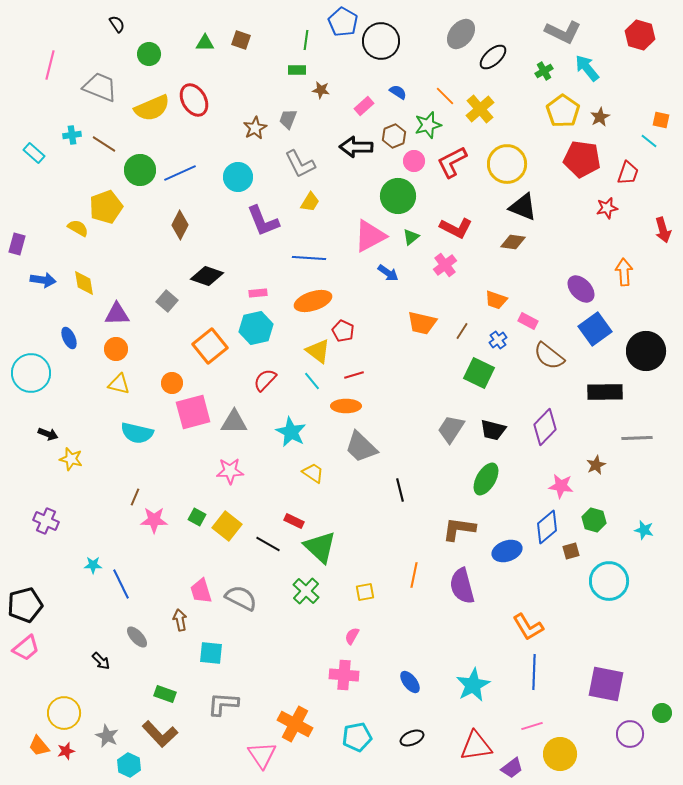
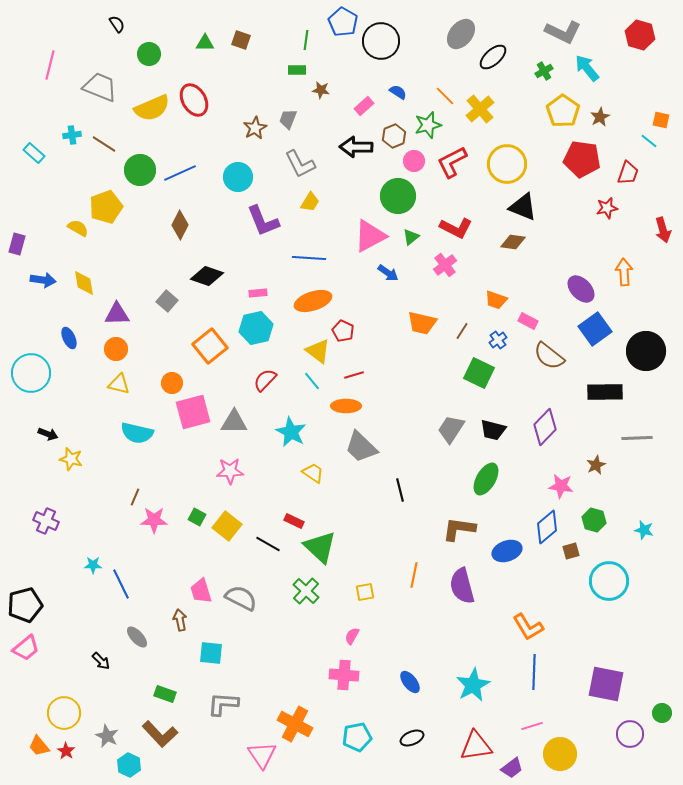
red star at (66, 751): rotated 24 degrees counterclockwise
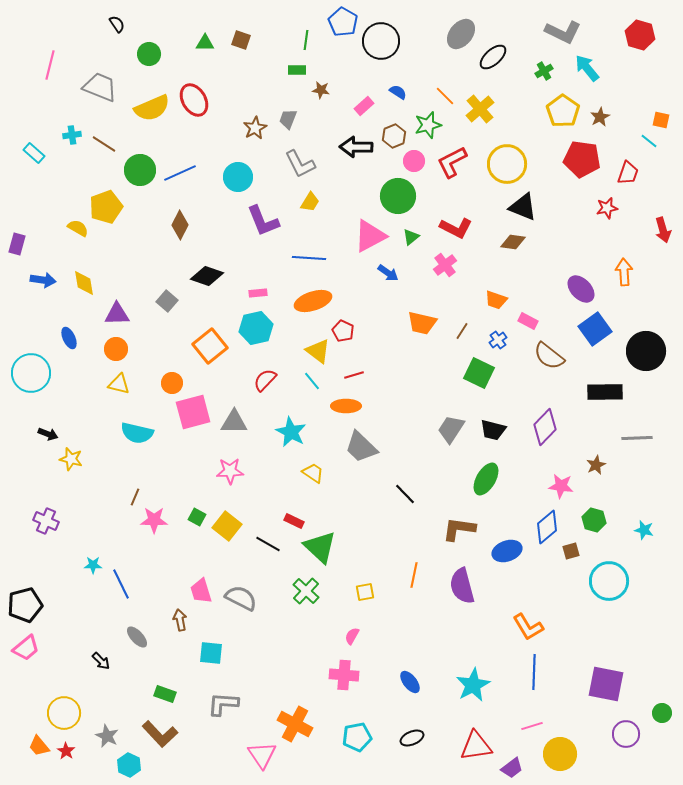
black line at (400, 490): moved 5 px right, 4 px down; rotated 30 degrees counterclockwise
purple circle at (630, 734): moved 4 px left
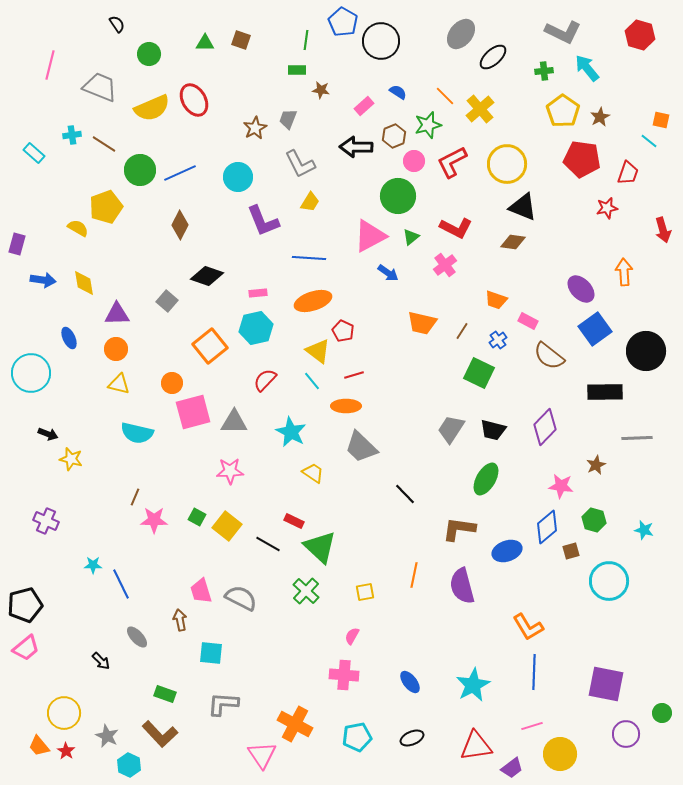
green cross at (544, 71): rotated 24 degrees clockwise
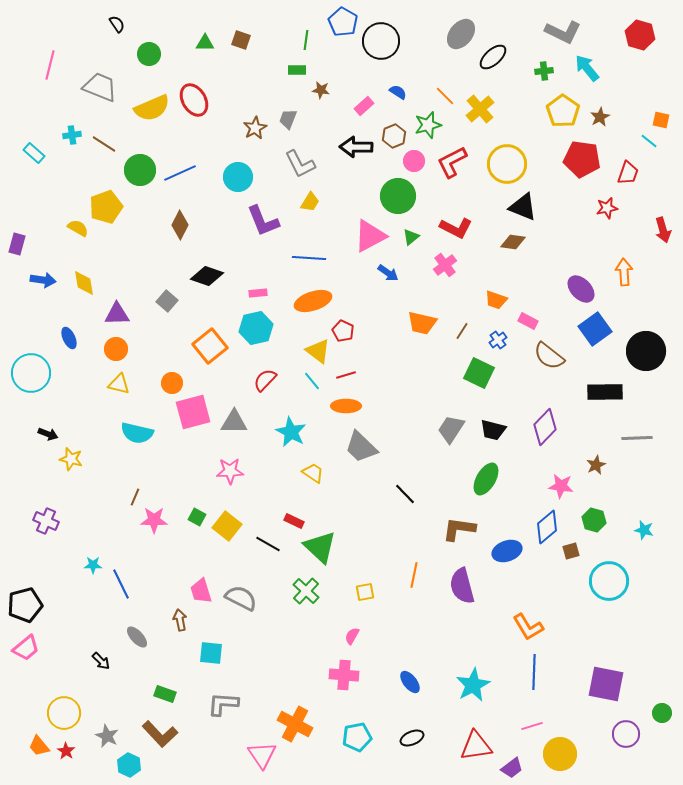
red line at (354, 375): moved 8 px left
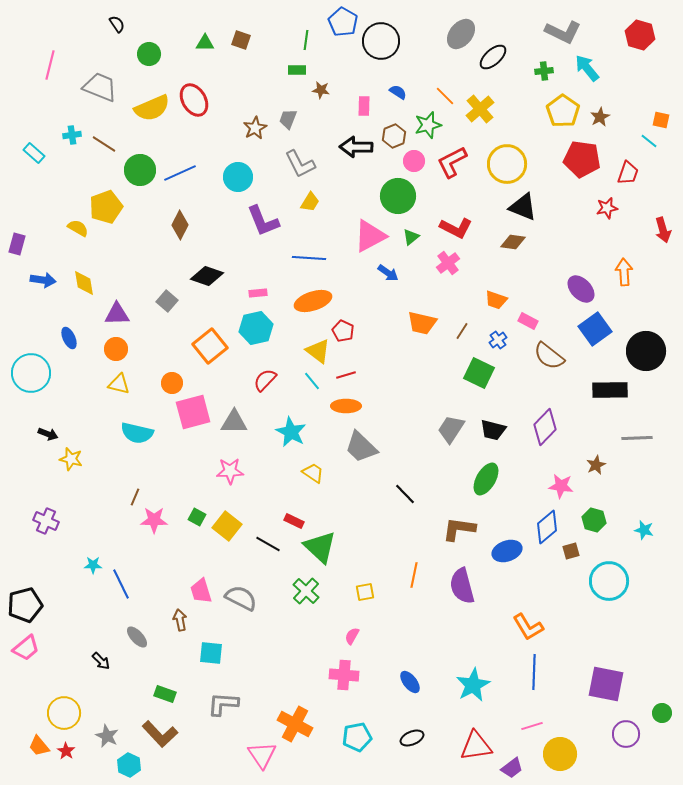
pink rectangle at (364, 106): rotated 48 degrees counterclockwise
pink cross at (445, 265): moved 3 px right, 2 px up
black rectangle at (605, 392): moved 5 px right, 2 px up
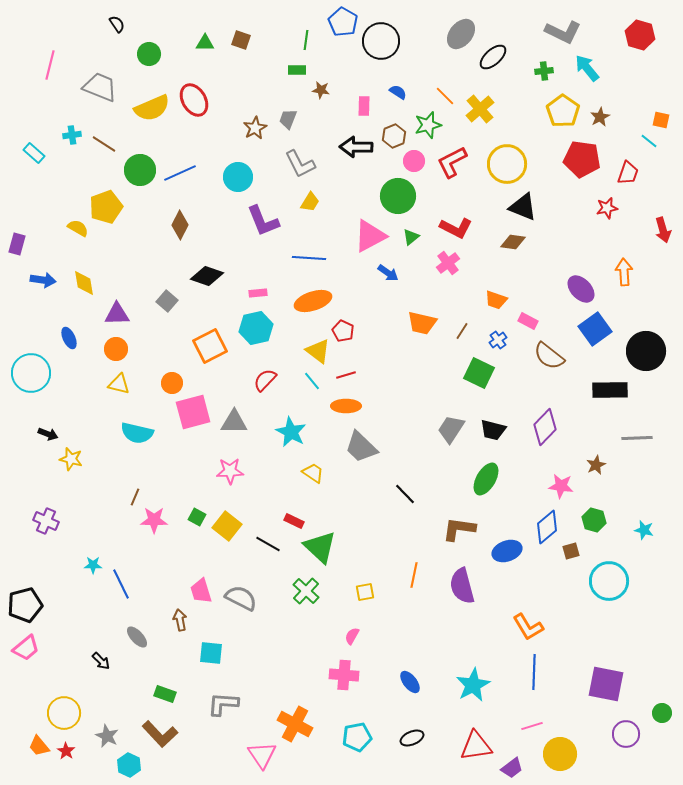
orange square at (210, 346): rotated 12 degrees clockwise
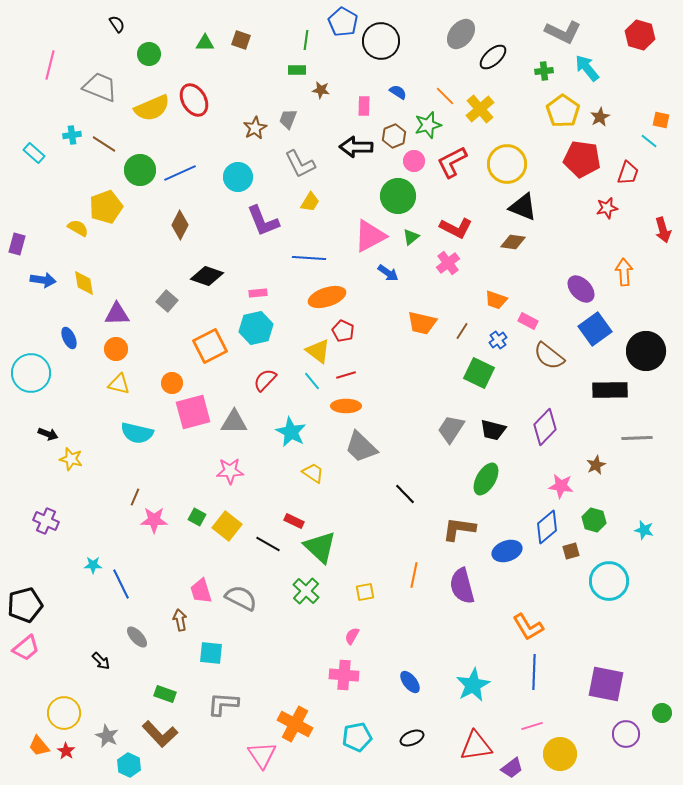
orange ellipse at (313, 301): moved 14 px right, 4 px up
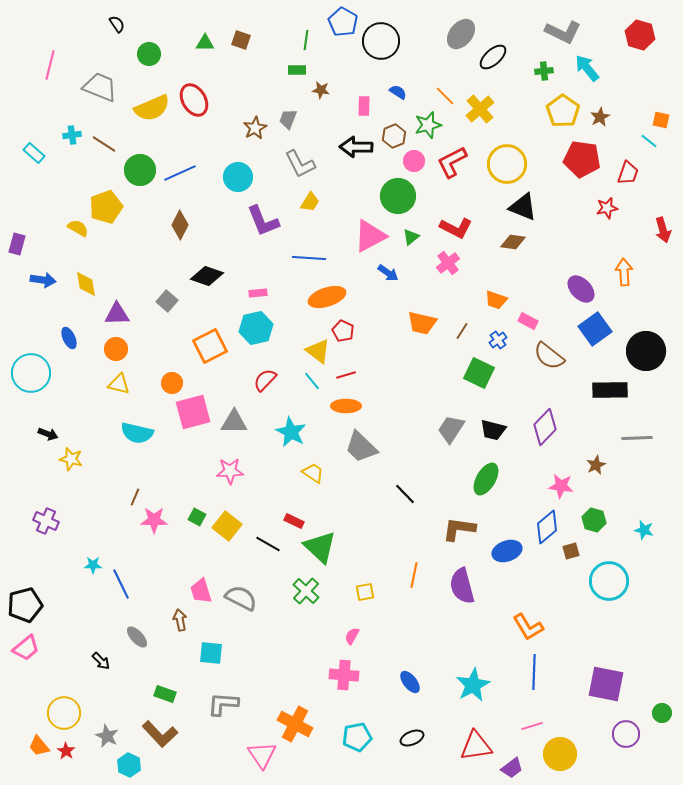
yellow diamond at (84, 283): moved 2 px right, 1 px down
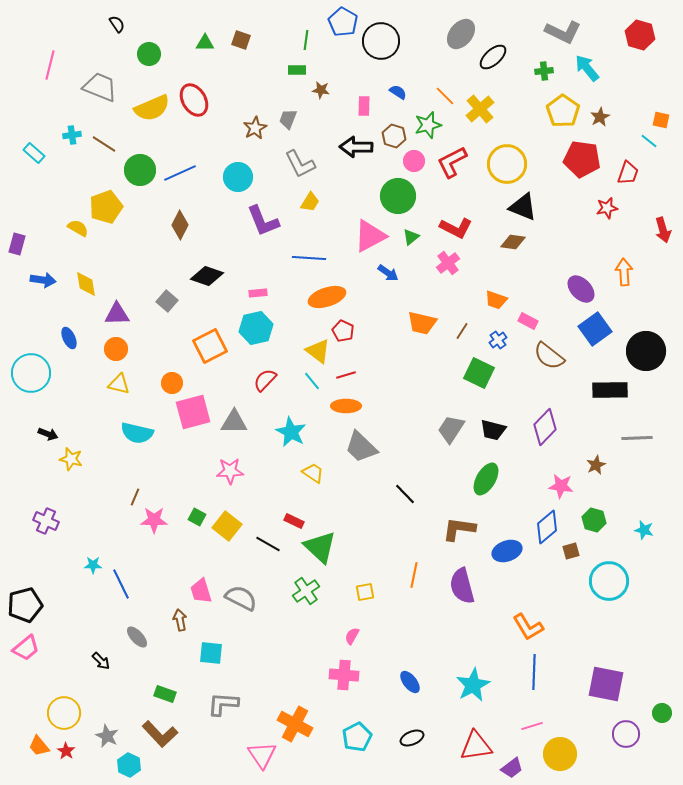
brown hexagon at (394, 136): rotated 20 degrees counterclockwise
green cross at (306, 591): rotated 12 degrees clockwise
cyan pentagon at (357, 737): rotated 16 degrees counterclockwise
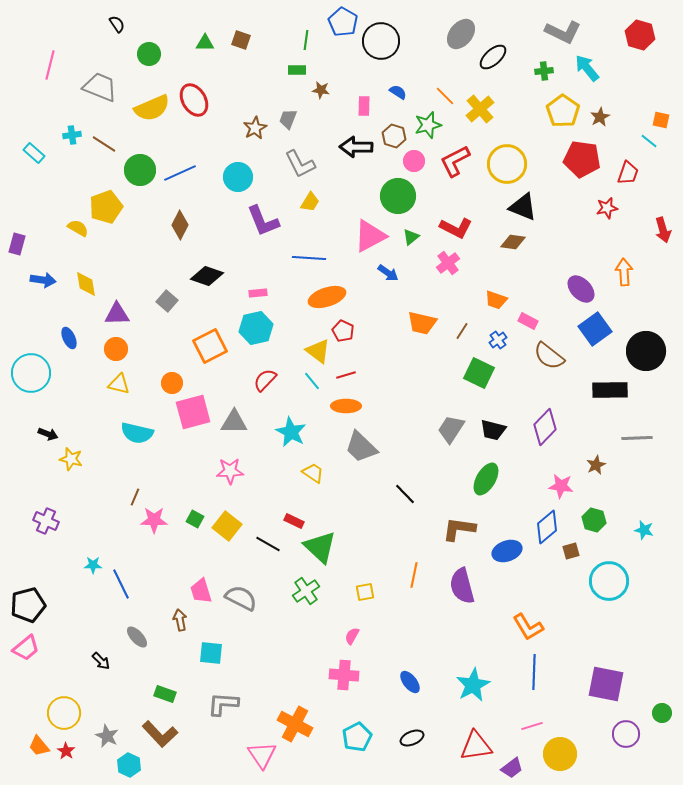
red L-shape at (452, 162): moved 3 px right, 1 px up
green square at (197, 517): moved 2 px left, 2 px down
black pentagon at (25, 605): moved 3 px right
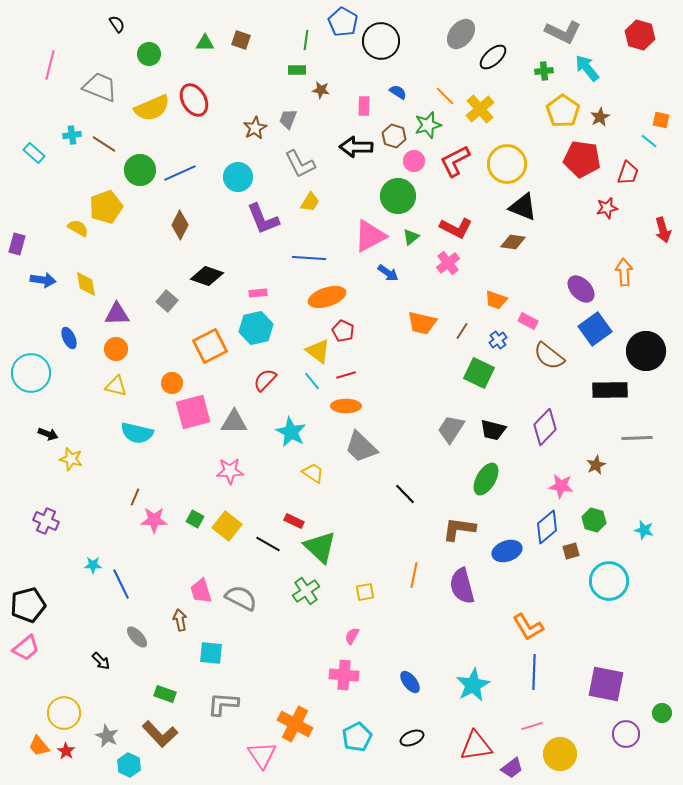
purple L-shape at (263, 221): moved 2 px up
yellow triangle at (119, 384): moved 3 px left, 2 px down
